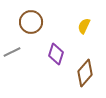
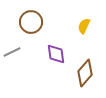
purple diamond: rotated 25 degrees counterclockwise
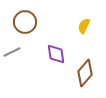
brown circle: moved 6 px left
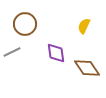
brown circle: moved 2 px down
purple diamond: moved 1 px up
brown diamond: moved 2 px right, 5 px up; rotated 76 degrees counterclockwise
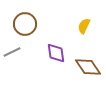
brown diamond: moved 1 px right, 1 px up
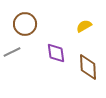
yellow semicircle: rotated 35 degrees clockwise
brown diamond: rotated 32 degrees clockwise
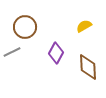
brown circle: moved 3 px down
purple diamond: rotated 35 degrees clockwise
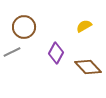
brown circle: moved 1 px left
brown diamond: rotated 40 degrees counterclockwise
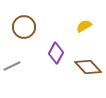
gray line: moved 14 px down
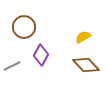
yellow semicircle: moved 1 px left, 11 px down
purple diamond: moved 15 px left, 2 px down
brown diamond: moved 2 px left, 2 px up
